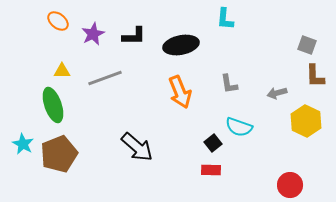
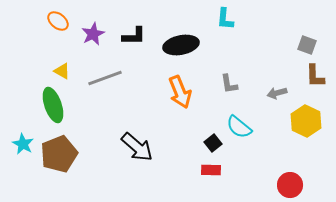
yellow triangle: rotated 30 degrees clockwise
cyan semicircle: rotated 20 degrees clockwise
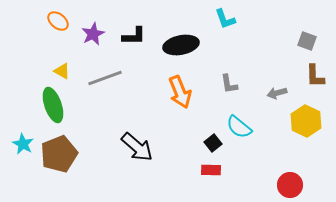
cyan L-shape: rotated 25 degrees counterclockwise
gray square: moved 4 px up
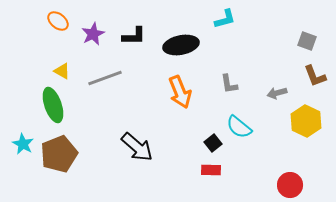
cyan L-shape: rotated 85 degrees counterclockwise
brown L-shape: rotated 20 degrees counterclockwise
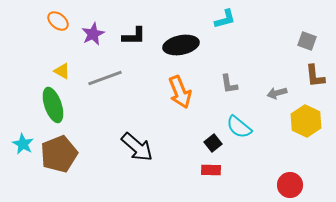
brown L-shape: rotated 15 degrees clockwise
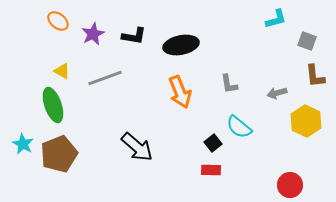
cyan L-shape: moved 51 px right
black L-shape: rotated 10 degrees clockwise
